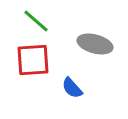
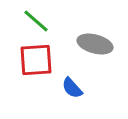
red square: moved 3 px right
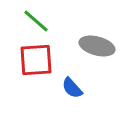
gray ellipse: moved 2 px right, 2 px down
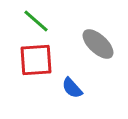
gray ellipse: moved 1 px right, 2 px up; rotated 28 degrees clockwise
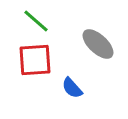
red square: moved 1 px left
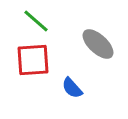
red square: moved 2 px left
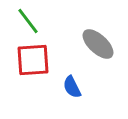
green line: moved 8 px left; rotated 12 degrees clockwise
blue semicircle: moved 1 px up; rotated 15 degrees clockwise
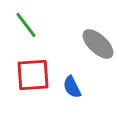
green line: moved 2 px left, 4 px down
red square: moved 15 px down
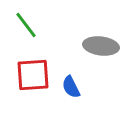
gray ellipse: moved 3 px right, 2 px down; rotated 36 degrees counterclockwise
blue semicircle: moved 1 px left
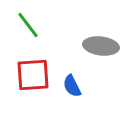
green line: moved 2 px right
blue semicircle: moved 1 px right, 1 px up
